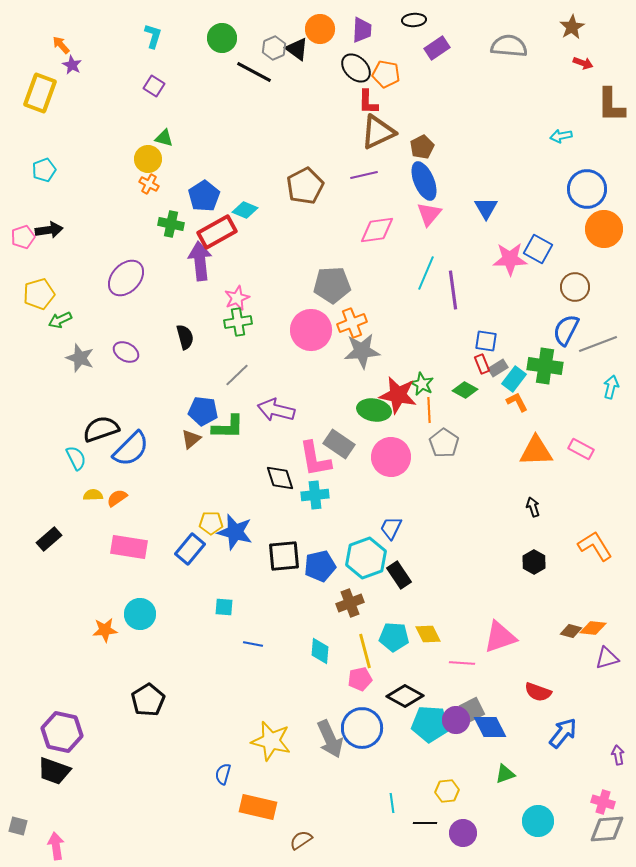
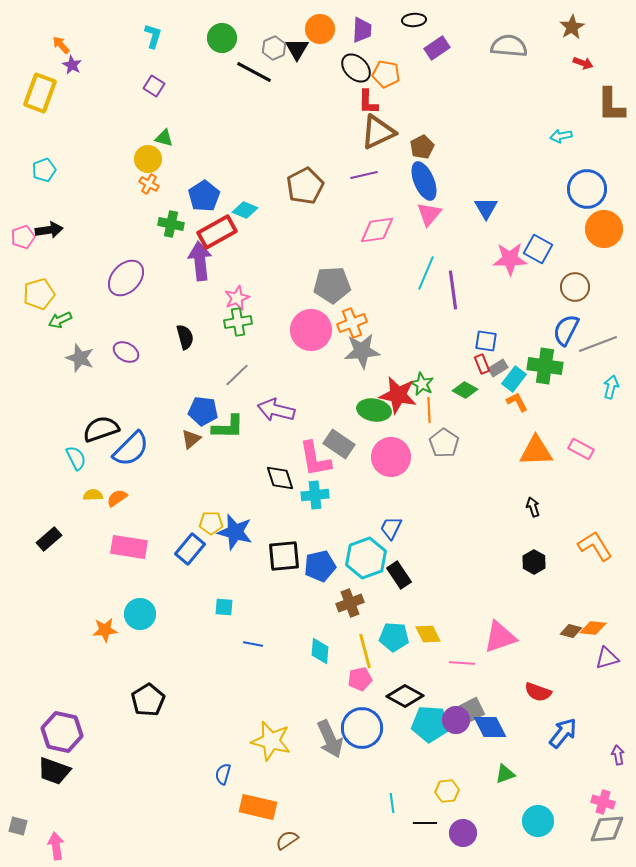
black triangle at (297, 49): rotated 25 degrees clockwise
brown semicircle at (301, 840): moved 14 px left
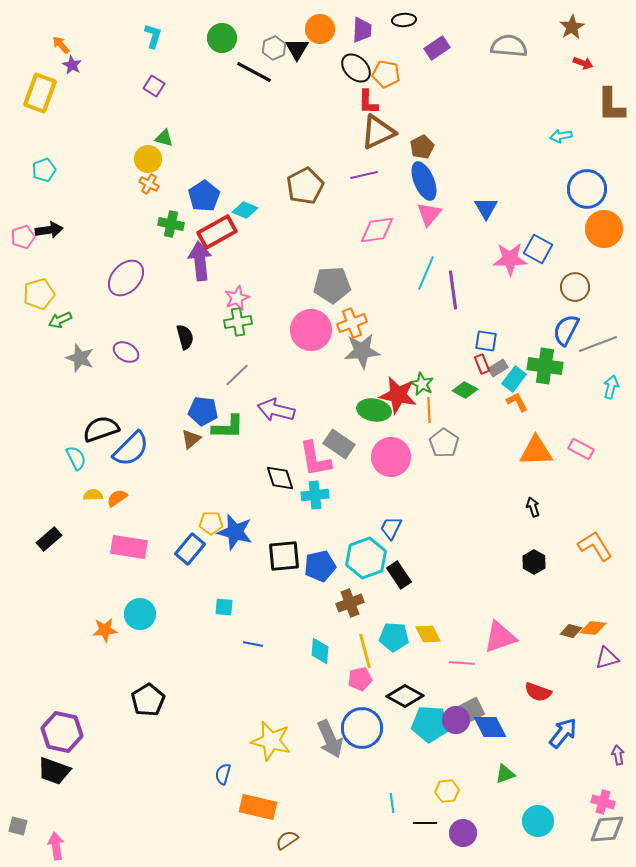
black ellipse at (414, 20): moved 10 px left
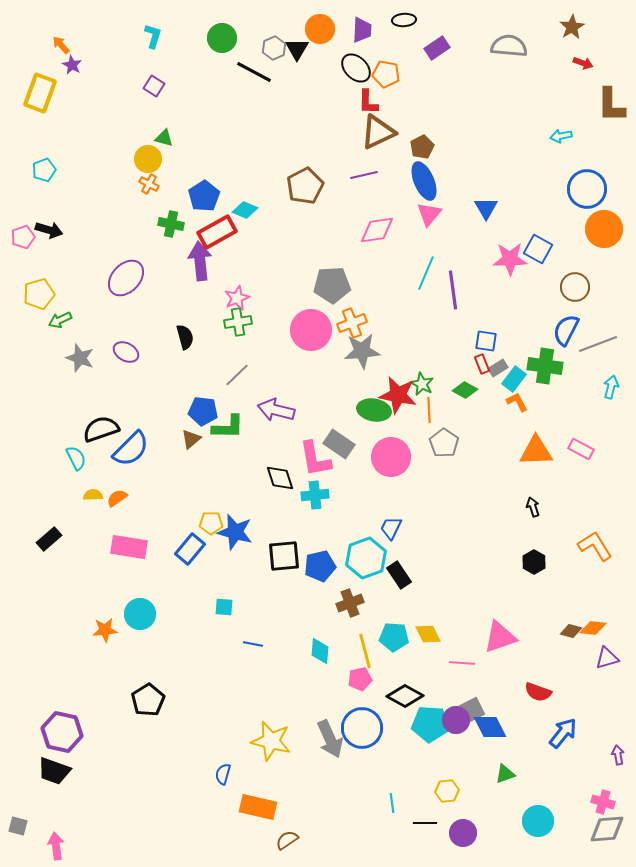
black arrow at (49, 230): rotated 24 degrees clockwise
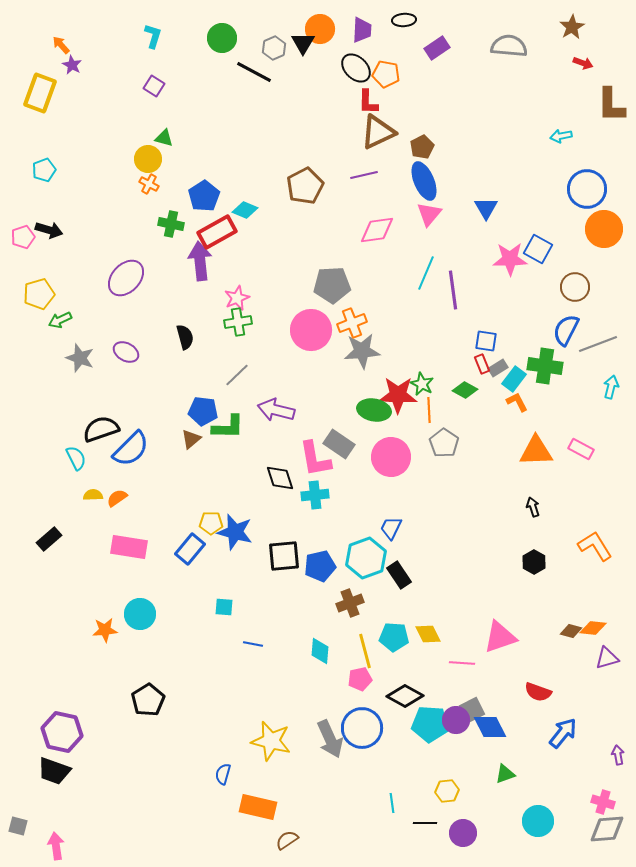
black triangle at (297, 49): moved 6 px right, 6 px up
red star at (398, 395): rotated 9 degrees counterclockwise
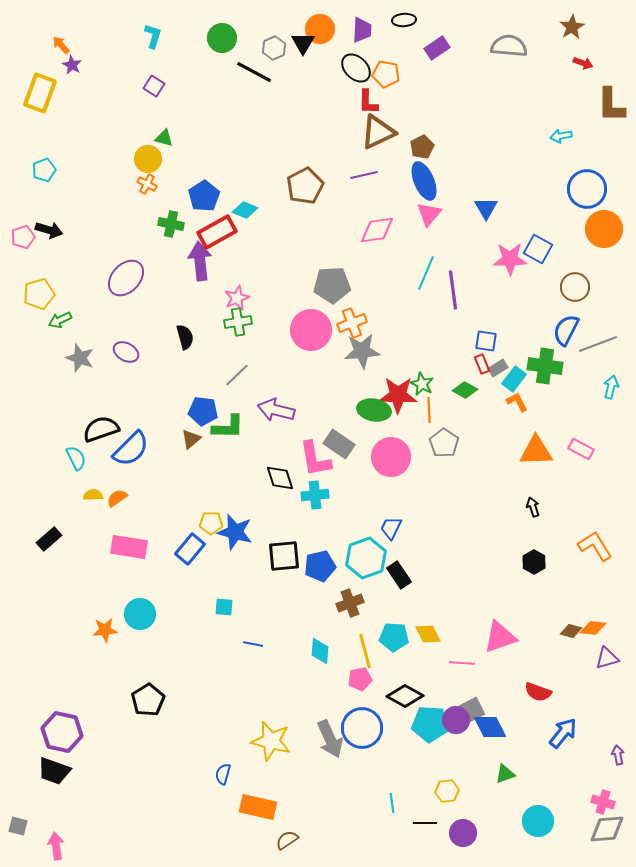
orange cross at (149, 184): moved 2 px left
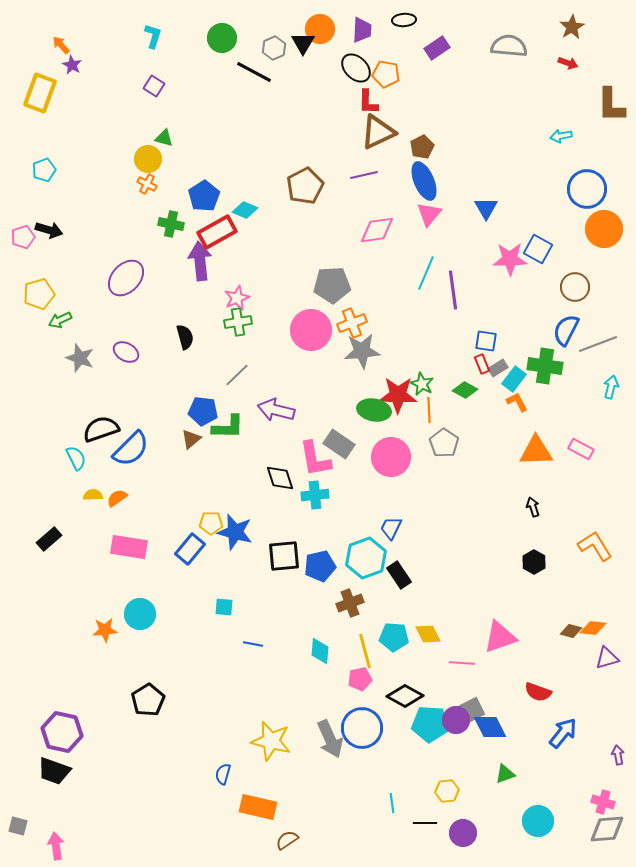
red arrow at (583, 63): moved 15 px left
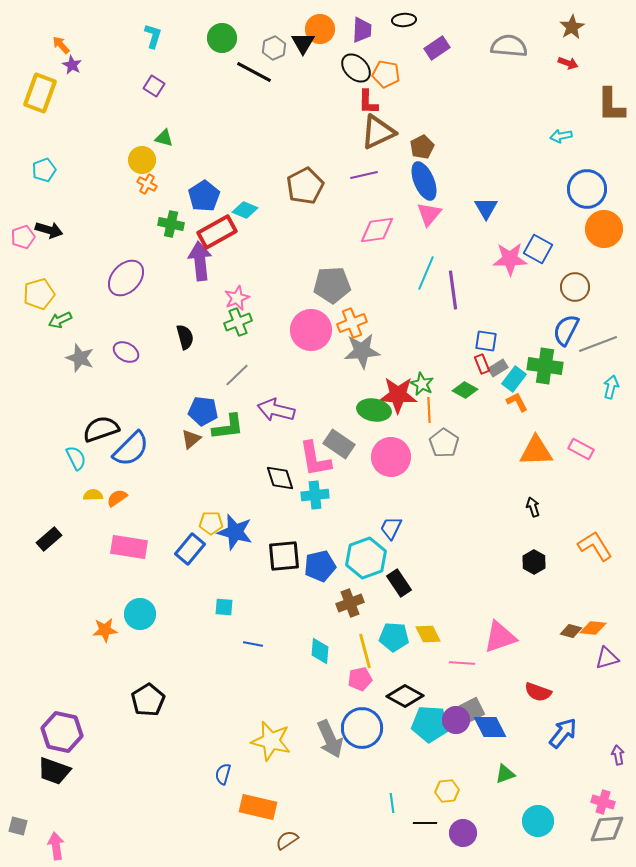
yellow circle at (148, 159): moved 6 px left, 1 px down
green cross at (238, 322): rotated 12 degrees counterclockwise
green L-shape at (228, 427): rotated 8 degrees counterclockwise
black rectangle at (399, 575): moved 8 px down
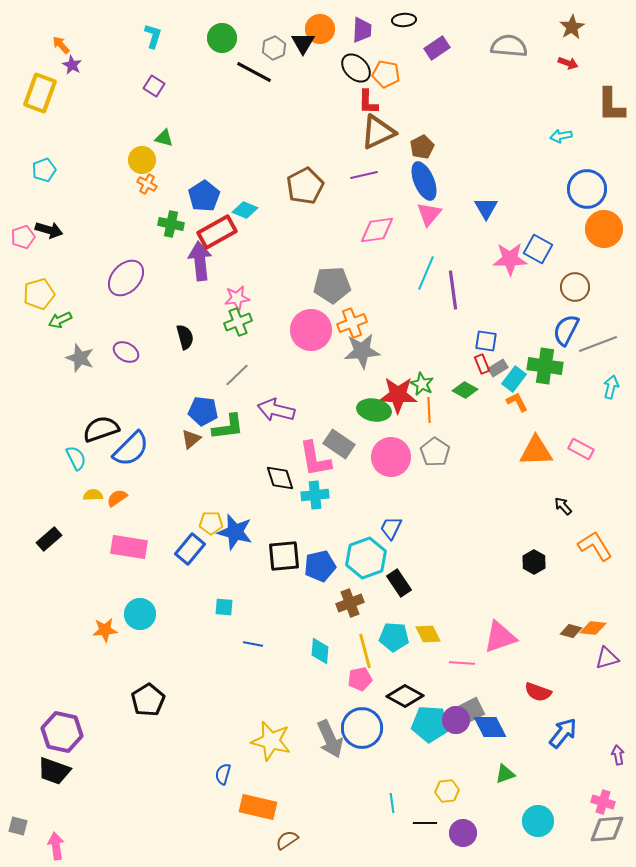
pink star at (237, 298): rotated 15 degrees clockwise
gray pentagon at (444, 443): moved 9 px left, 9 px down
black arrow at (533, 507): moved 30 px right, 1 px up; rotated 24 degrees counterclockwise
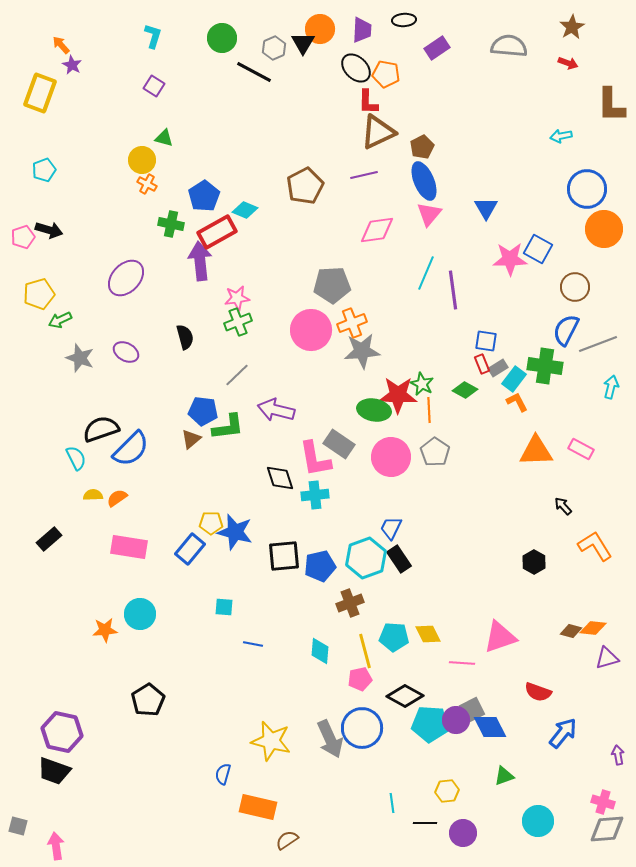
black rectangle at (399, 583): moved 24 px up
green triangle at (505, 774): moved 1 px left, 2 px down
